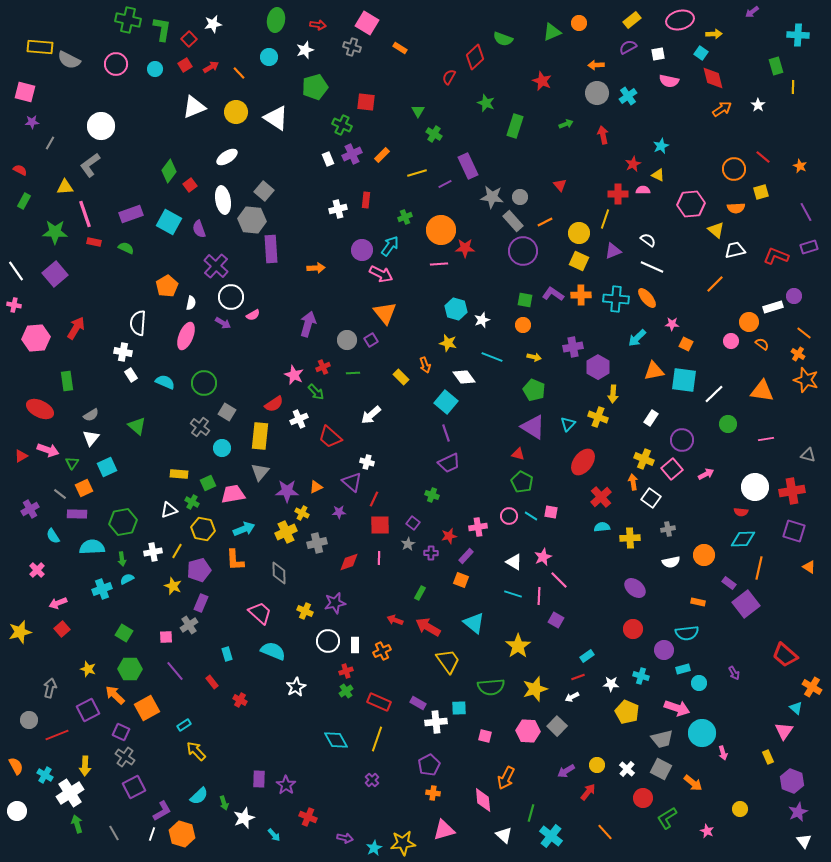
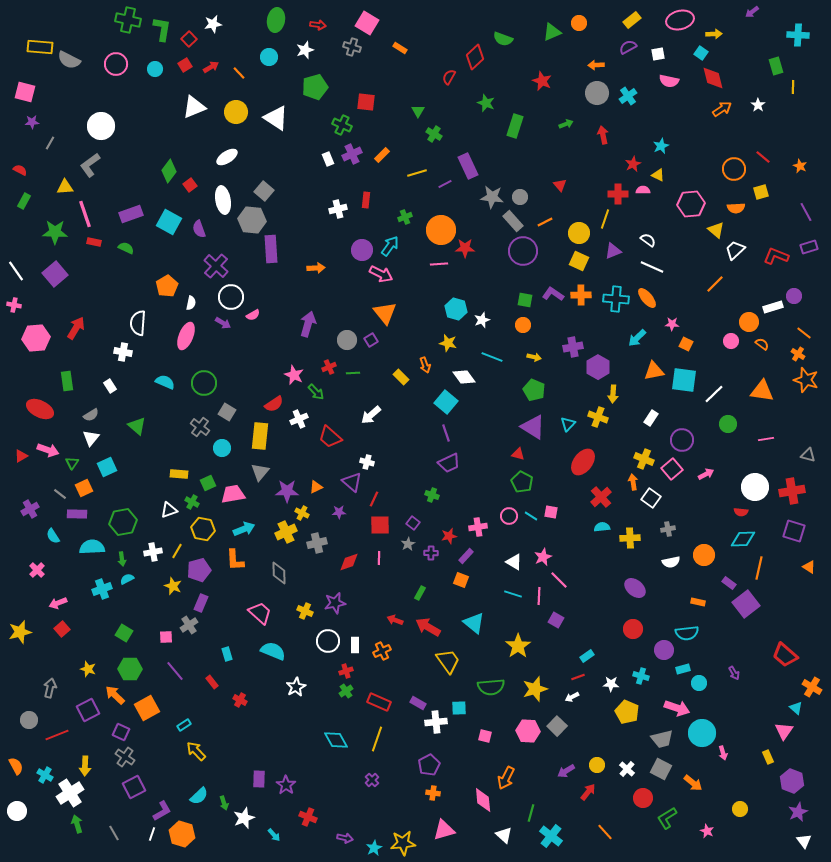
white trapezoid at (735, 250): rotated 30 degrees counterclockwise
red cross at (323, 367): moved 6 px right
white rectangle at (131, 375): moved 21 px left, 11 px down
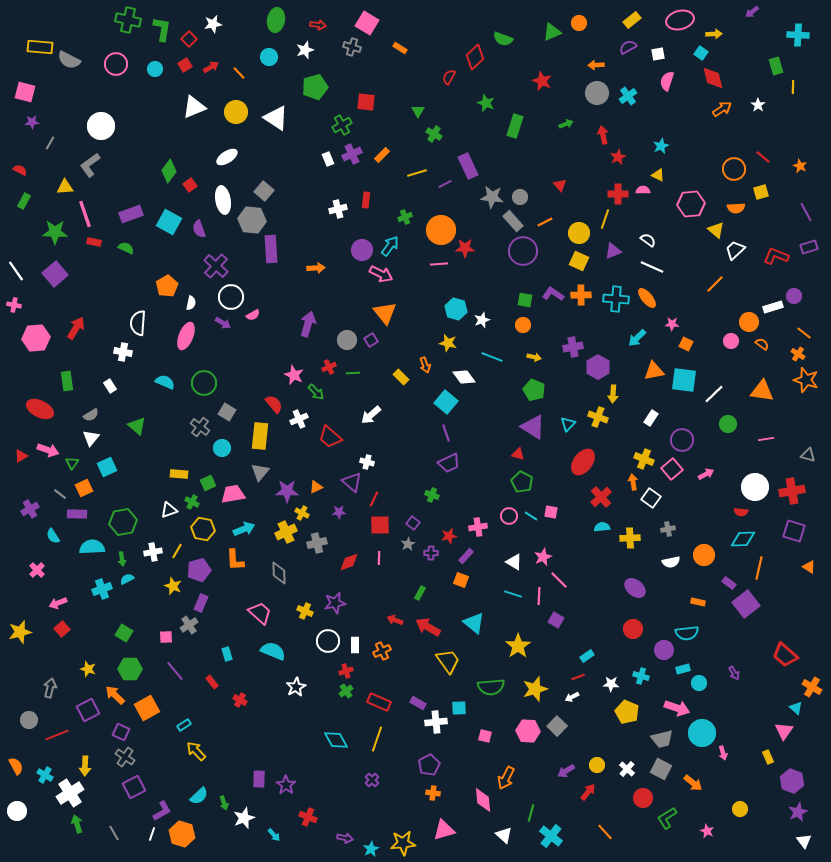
pink semicircle at (669, 81): moved 2 px left; rotated 96 degrees clockwise
green cross at (342, 125): rotated 36 degrees clockwise
red star at (633, 164): moved 15 px left, 7 px up
red semicircle at (274, 404): rotated 96 degrees counterclockwise
cyan star at (374, 848): moved 3 px left, 1 px down
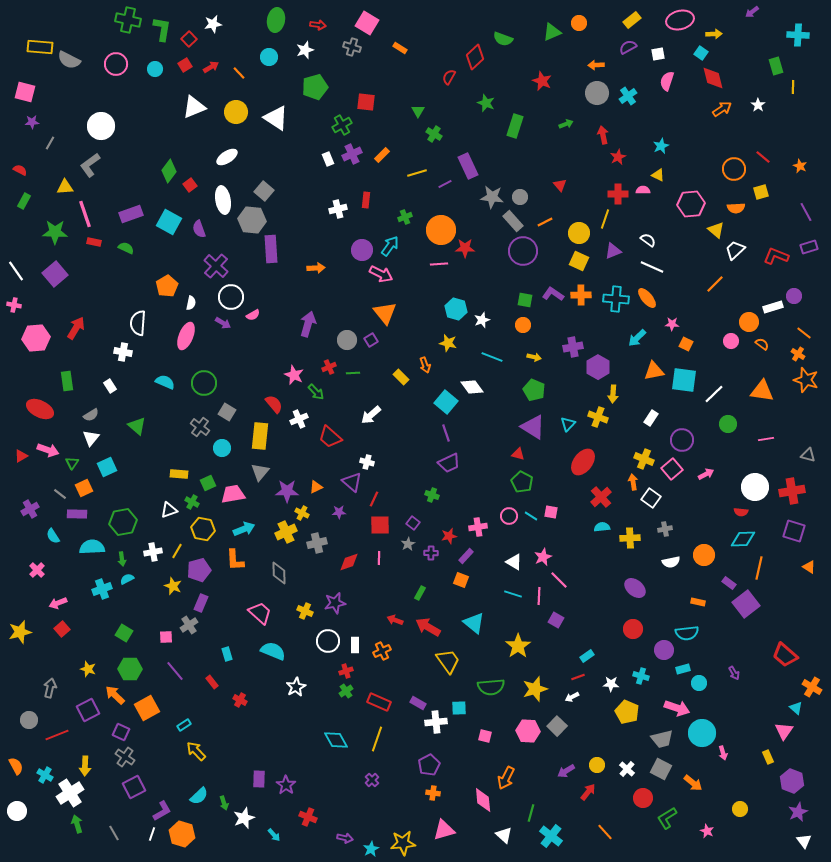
white diamond at (464, 377): moved 8 px right, 10 px down
gray cross at (668, 529): moved 3 px left
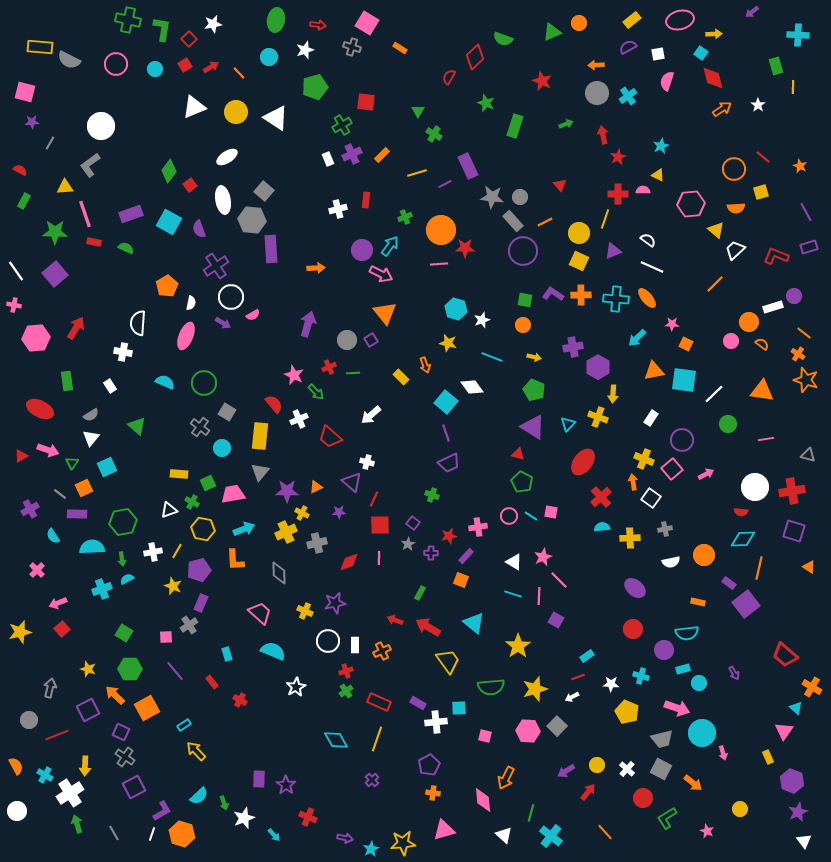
purple cross at (216, 266): rotated 15 degrees clockwise
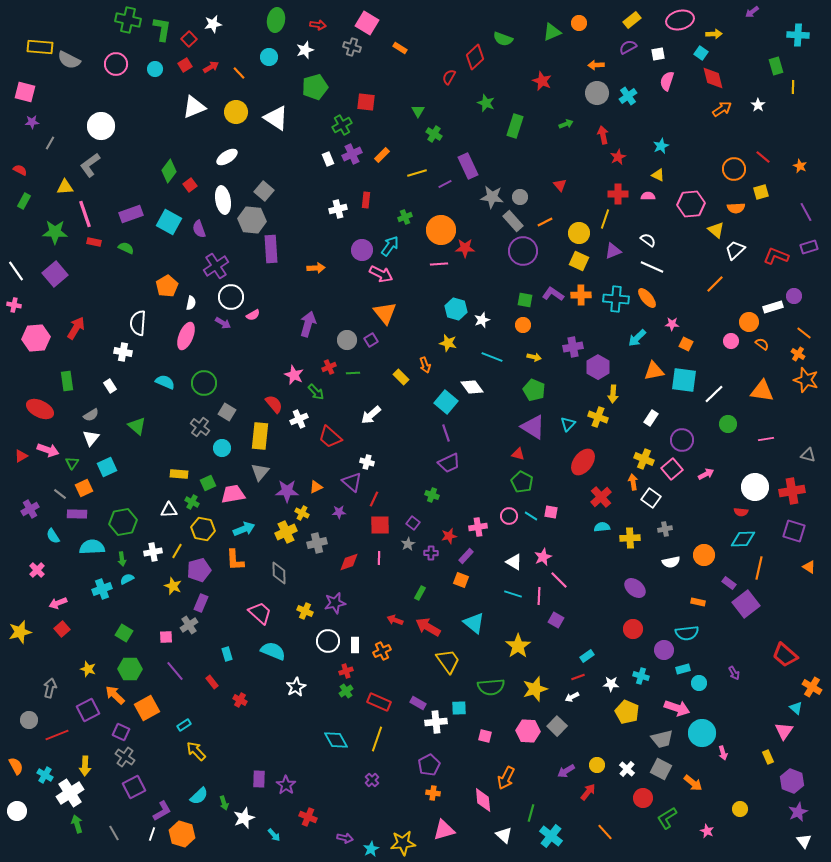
pink semicircle at (643, 190): moved 5 px right, 6 px down
white triangle at (169, 510): rotated 18 degrees clockwise
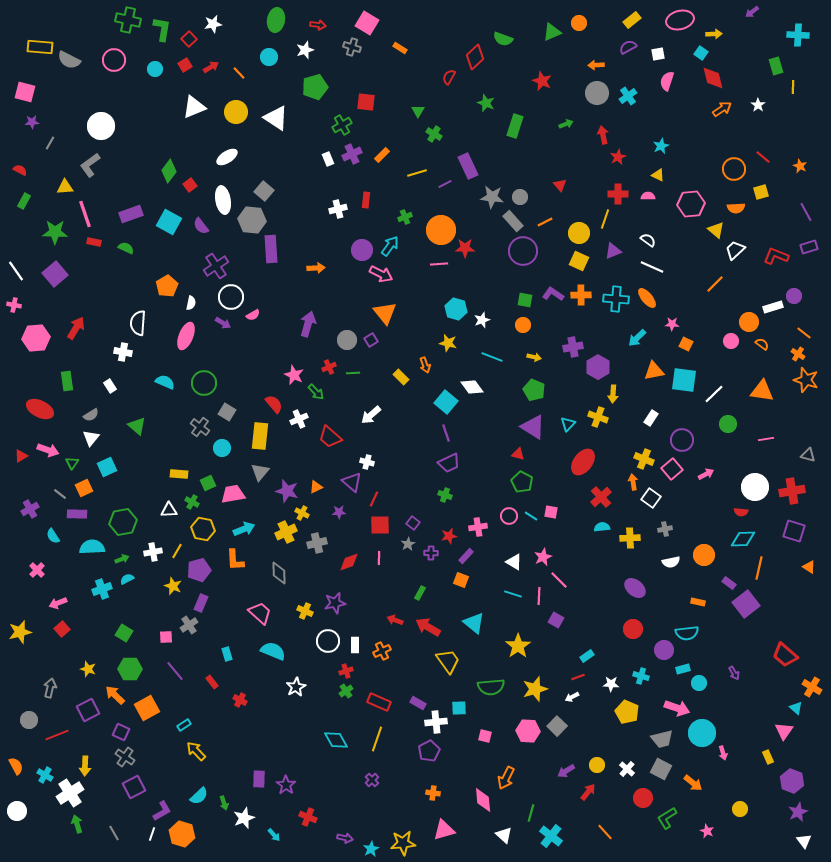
pink circle at (116, 64): moved 2 px left, 4 px up
purple semicircle at (199, 229): moved 2 px right, 3 px up; rotated 18 degrees counterclockwise
purple star at (287, 491): rotated 15 degrees clockwise
green cross at (432, 495): moved 13 px right
green arrow at (122, 559): rotated 104 degrees counterclockwise
purple pentagon at (429, 765): moved 14 px up
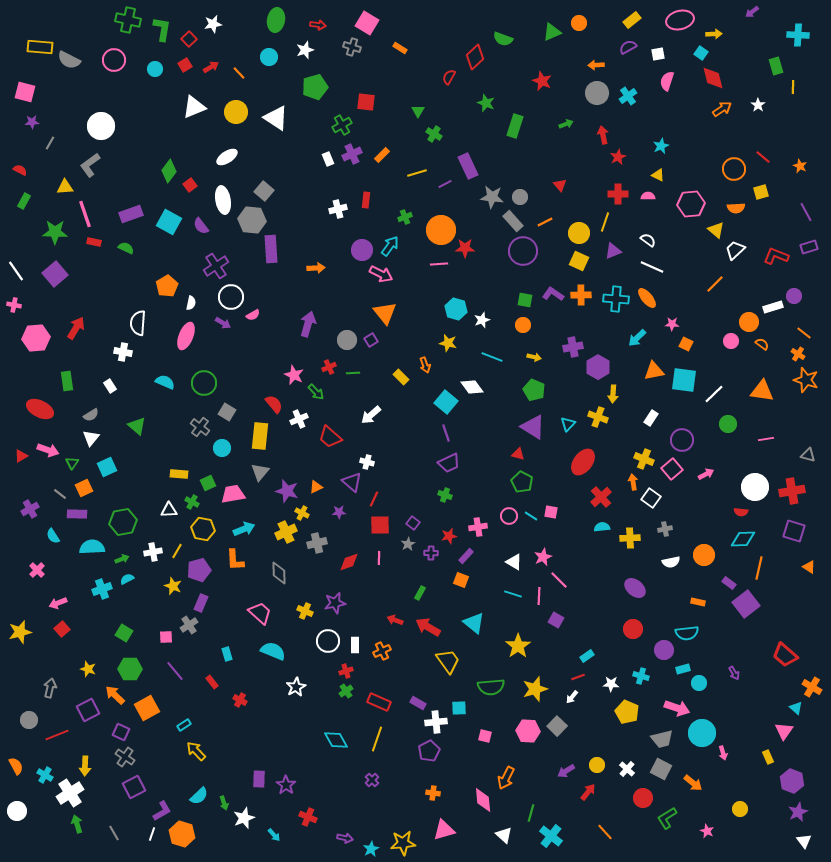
yellow line at (605, 219): moved 3 px down
white arrow at (572, 697): rotated 24 degrees counterclockwise
